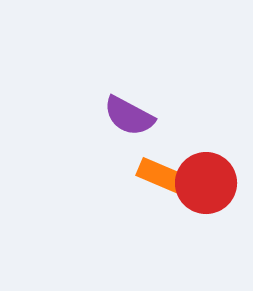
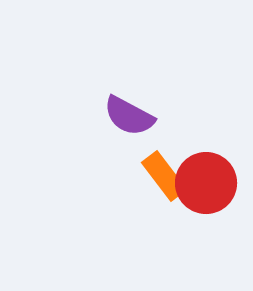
orange rectangle: moved 2 px right; rotated 30 degrees clockwise
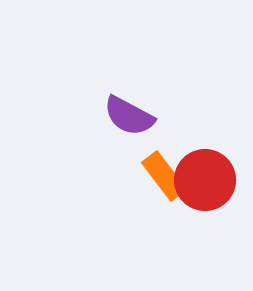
red circle: moved 1 px left, 3 px up
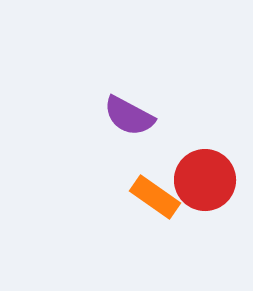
orange rectangle: moved 9 px left, 21 px down; rotated 18 degrees counterclockwise
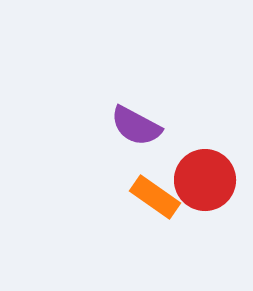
purple semicircle: moved 7 px right, 10 px down
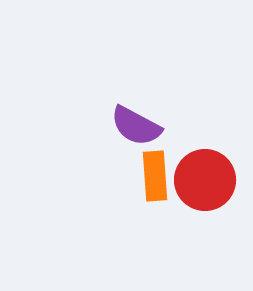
orange rectangle: moved 21 px up; rotated 51 degrees clockwise
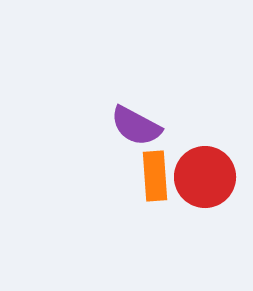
red circle: moved 3 px up
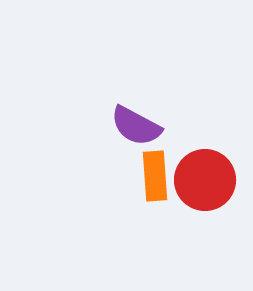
red circle: moved 3 px down
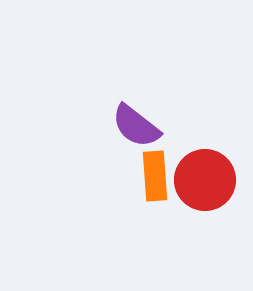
purple semicircle: rotated 10 degrees clockwise
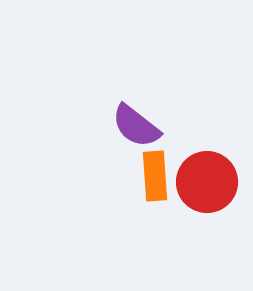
red circle: moved 2 px right, 2 px down
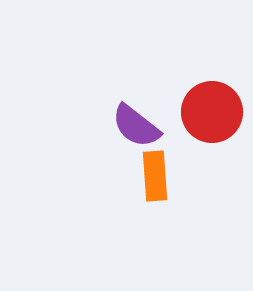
red circle: moved 5 px right, 70 px up
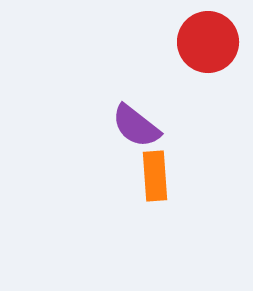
red circle: moved 4 px left, 70 px up
